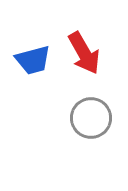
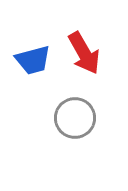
gray circle: moved 16 px left
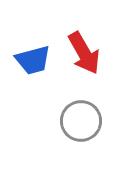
gray circle: moved 6 px right, 3 px down
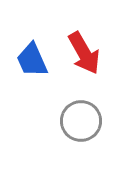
blue trapezoid: moved 1 px left; rotated 81 degrees clockwise
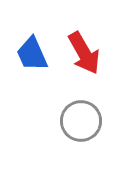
blue trapezoid: moved 6 px up
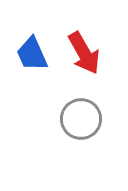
gray circle: moved 2 px up
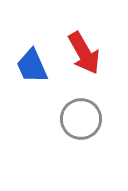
blue trapezoid: moved 12 px down
